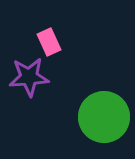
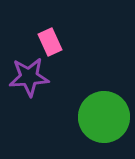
pink rectangle: moved 1 px right
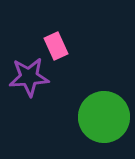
pink rectangle: moved 6 px right, 4 px down
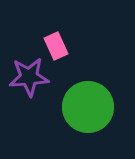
green circle: moved 16 px left, 10 px up
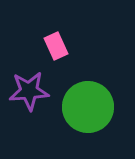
purple star: moved 14 px down
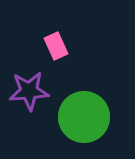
green circle: moved 4 px left, 10 px down
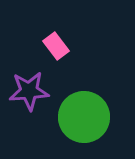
pink rectangle: rotated 12 degrees counterclockwise
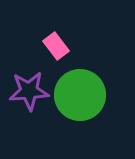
green circle: moved 4 px left, 22 px up
